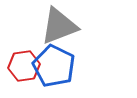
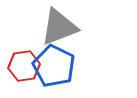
gray triangle: moved 1 px down
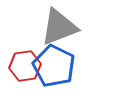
red hexagon: moved 1 px right
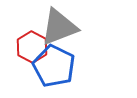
red hexagon: moved 7 px right, 19 px up; rotated 24 degrees counterclockwise
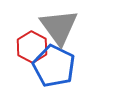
gray triangle: rotated 45 degrees counterclockwise
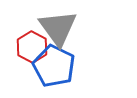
gray triangle: moved 1 px left, 1 px down
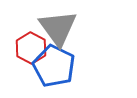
red hexagon: moved 1 px left, 1 px down
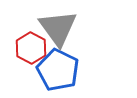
blue pentagon: moved 4 px right, 4 px down
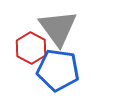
blue pentagon: rotated 18 degrees counterclockwise
